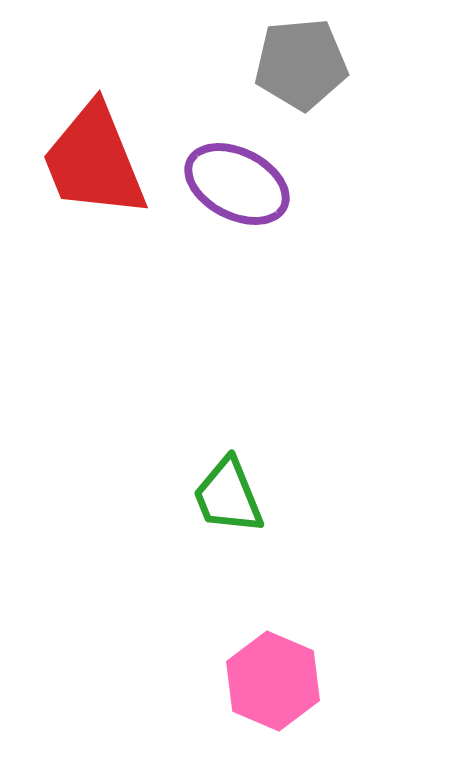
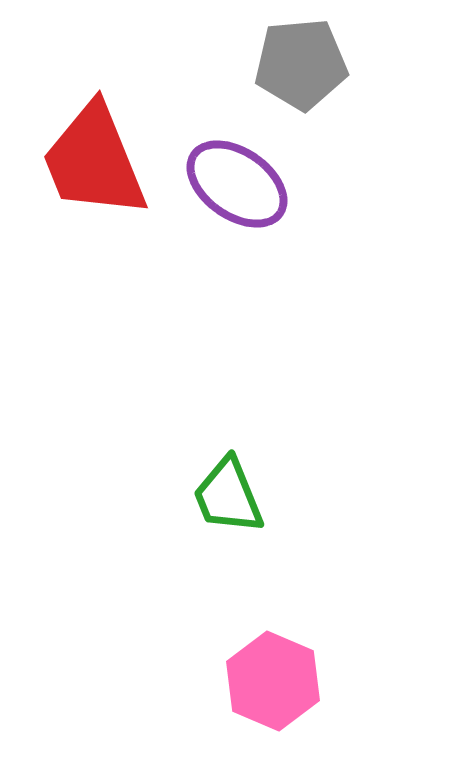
purple ellipse: rotated 8 degrees clockwise
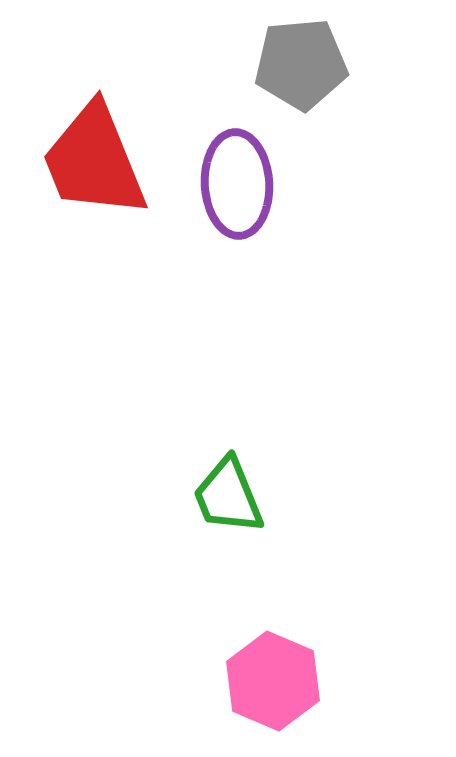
purple ellipse: rotated 52 degrees clockwise
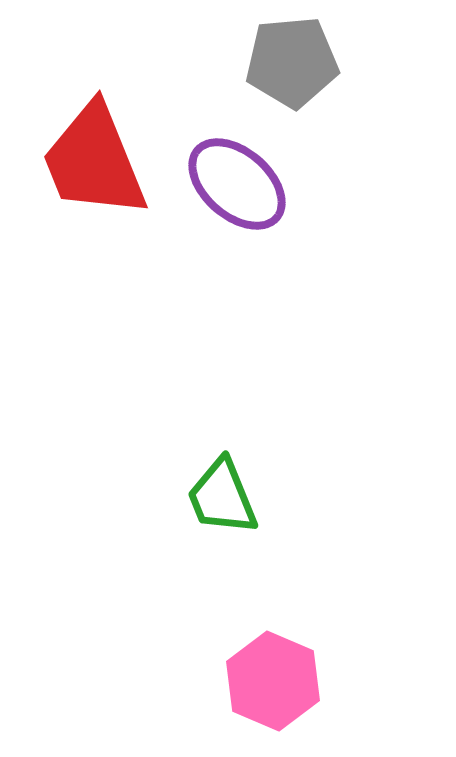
gray pentagon: moved 9 px left, 2 px up
purple ellipse: rotated 46 degrees counterclockwise
green trapezoid: moved 6 px left, 1 px down
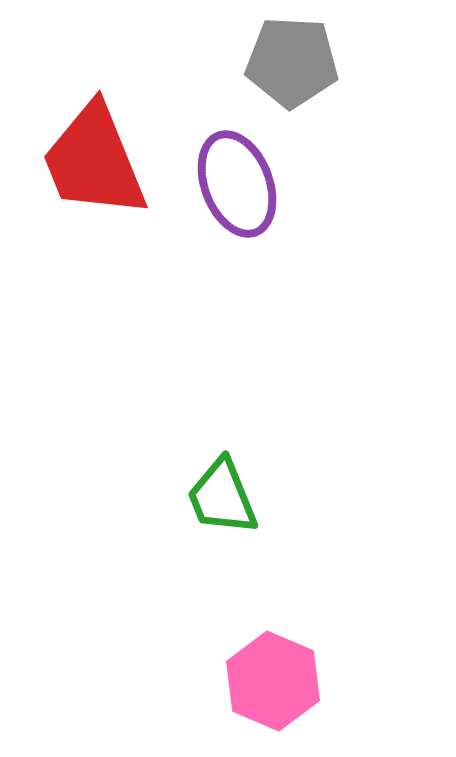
gray pentagon: rotated 8 degrees clockwise
purple ellipse: rotated 28 degrees clockwise
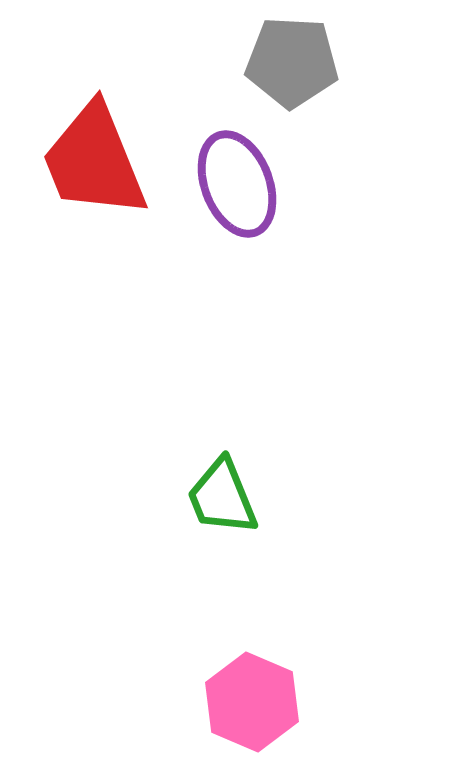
pink hexagon: moved 21 px left, 21 px down
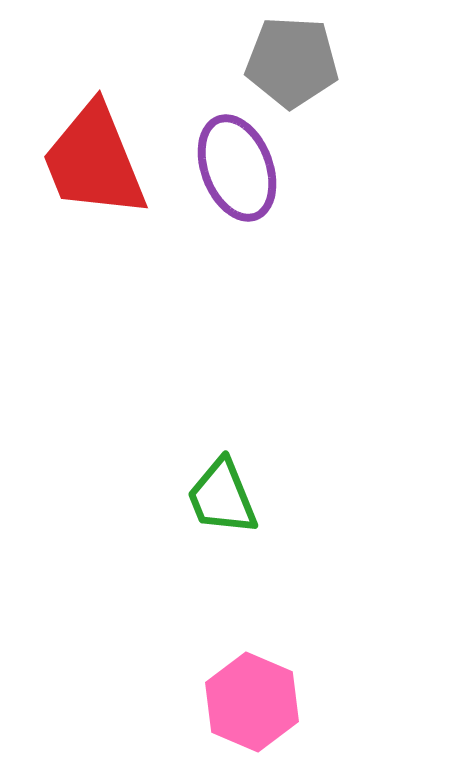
purple ellipse: moved 16 px up
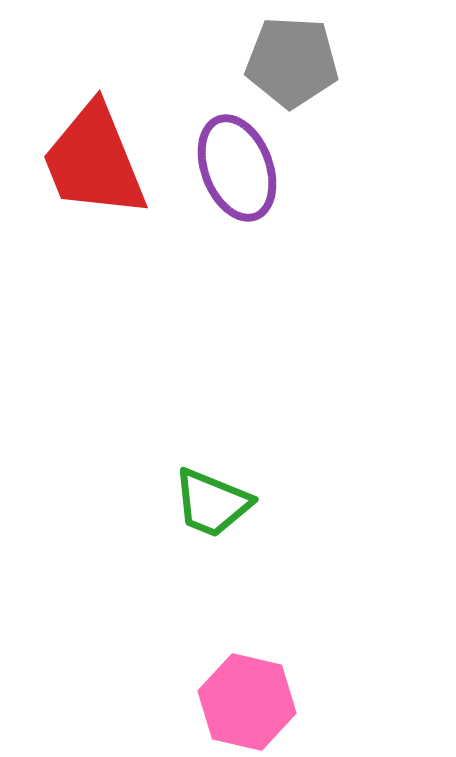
green trapezoid: moved 10 px left, 6 px down; rotated 46 degrees counterclockwise
pink hexagon: moved 5 px left; rotated 10 degrees counterclockwise
